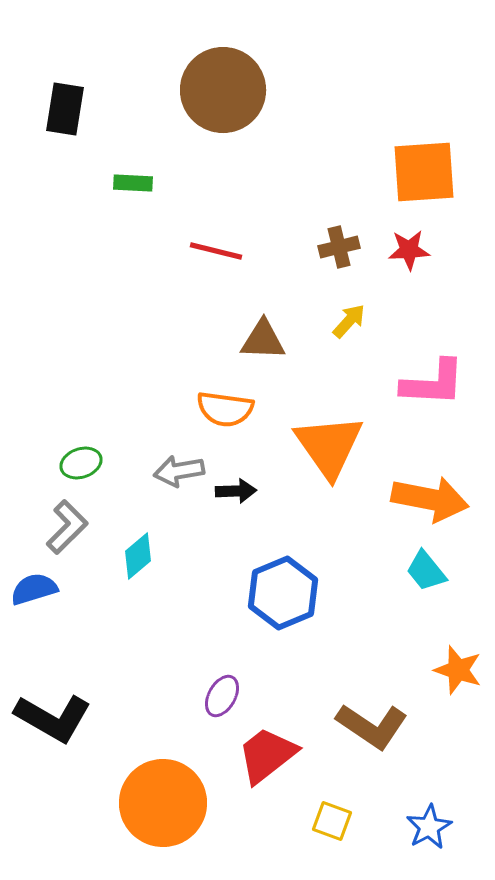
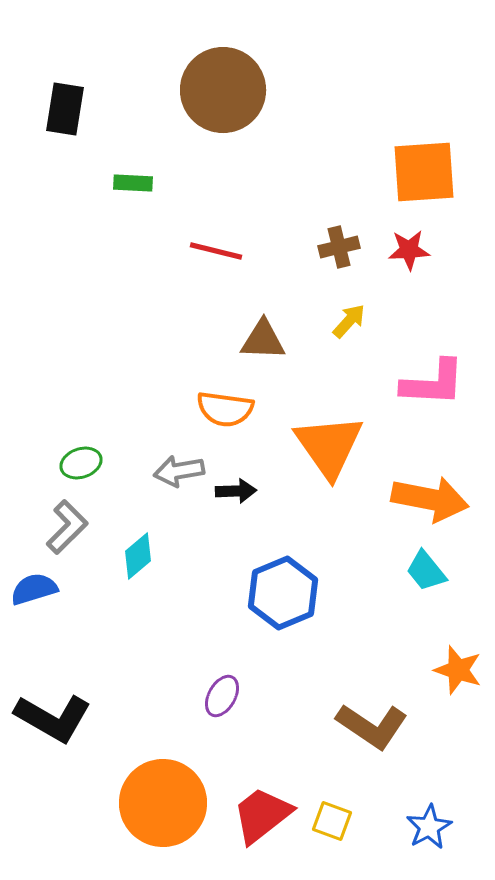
red trapezoid: moved 5 px left, 60 px down
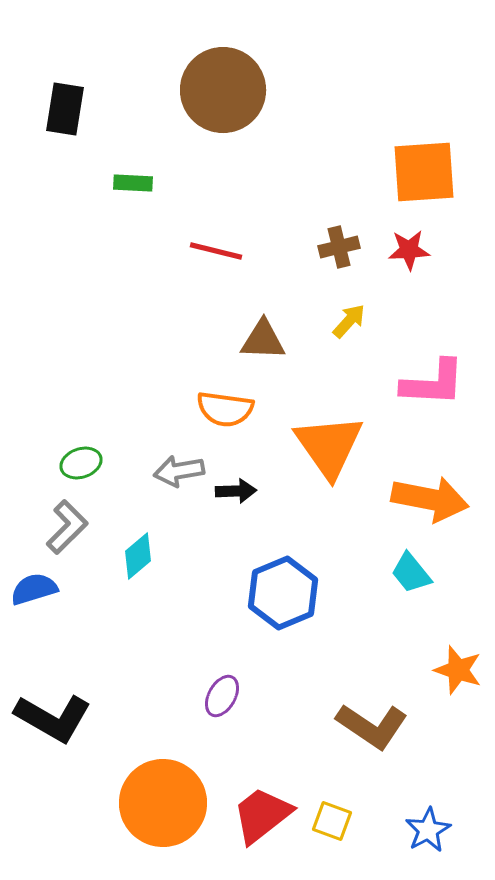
cyan trapezoid: moved 15 px left, 2 px down
blue star: moved 1 px left, 3 px down
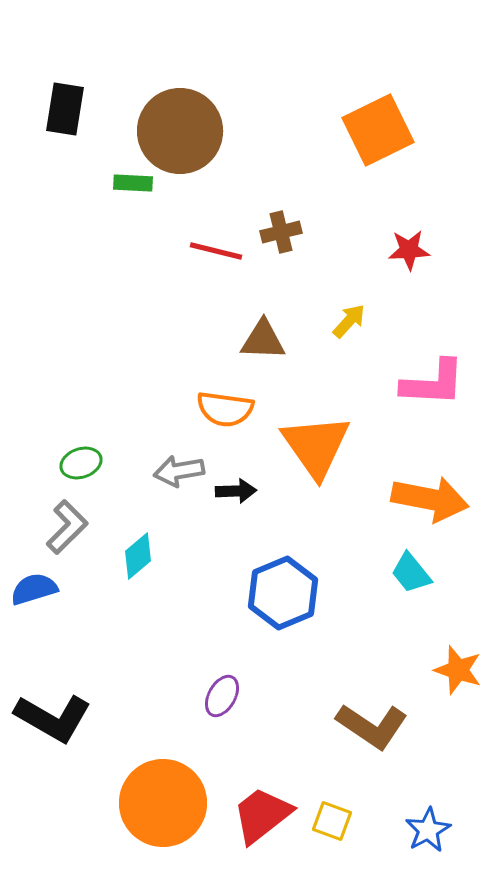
brown circle: moved 43 px left, 41 px down
orange square: moved 46 px left, 42 px up; rotated 22 degrees counterclockwise
brown cross: moved 58 px left, 15 px up
orange triangle: moved 13 px left
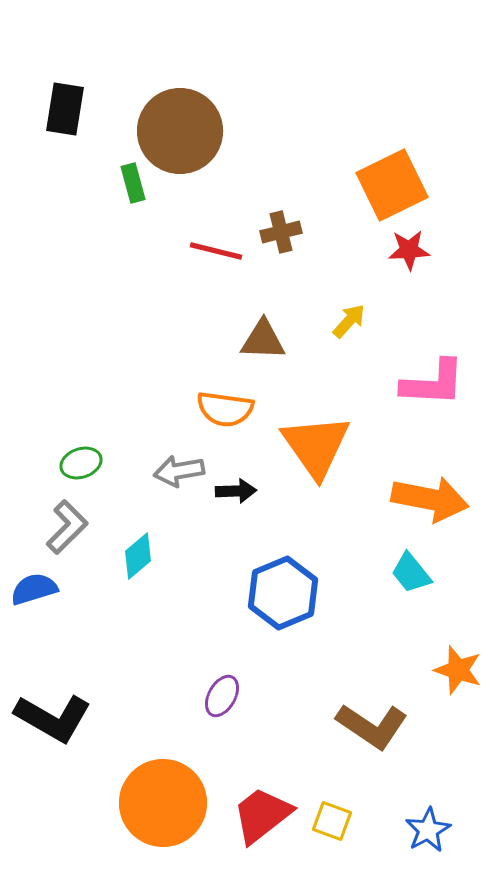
orange square: moved 14 px right, 55 px down
green rectangle: rotated 72 degrees clockwise
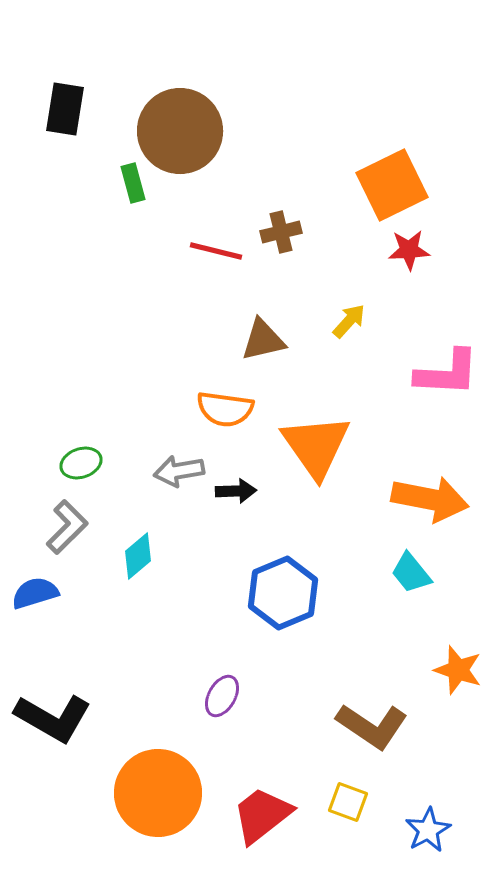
brown triangle: rotated 15 degrees counterclockwise
pink L-shape: moved 14 px right, 10 px up
blue semicircle: moved 1 px right, 4 px down
orange circle: moved 5 px left, 10 px up
yellow square: moved 16 px right, 19 px up
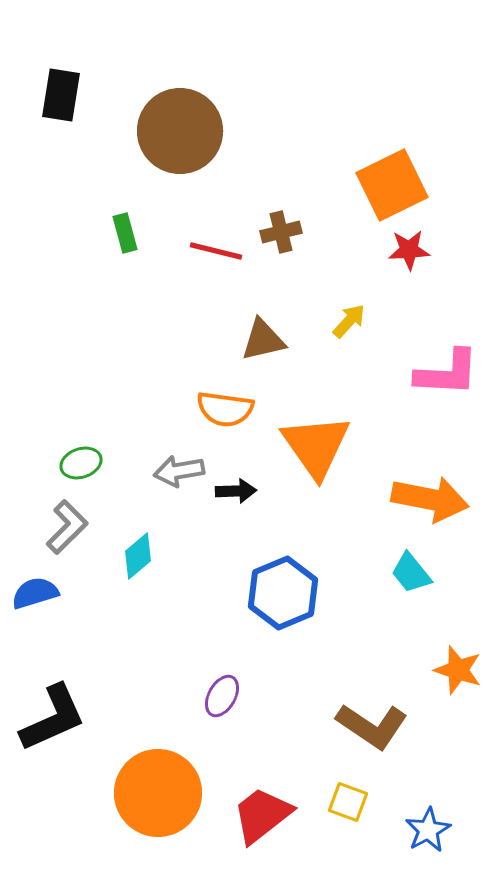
black rectangle: moved 4 px left, 14 px up
green rectangle: moved 8 px left, 50 px down
black L-shape: rotated 54 degrees counterclockwise
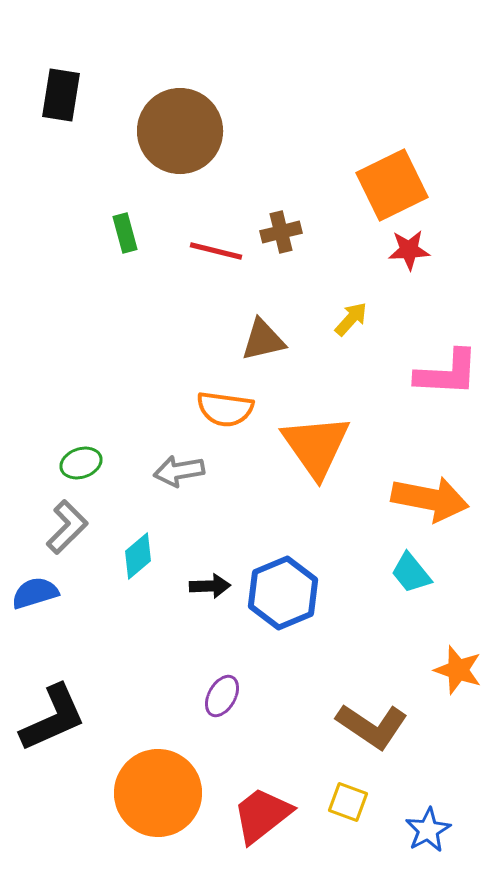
yellow arrow: moved 2 px right, 2 px up
black arrow: moved 26 px left, 95 px down
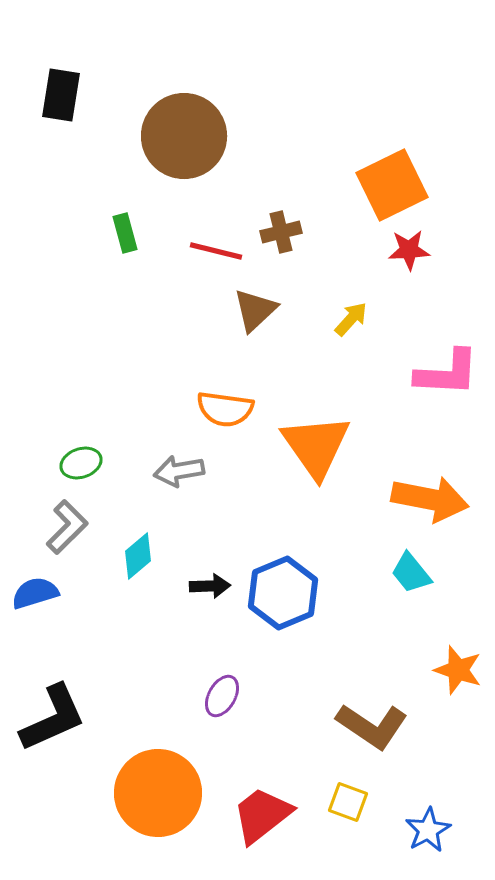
brown circle: moved 4 px right, 5 px down
brown triangle: moved 8 px left, 30 px up; rotated 30 degrees counterclockwise
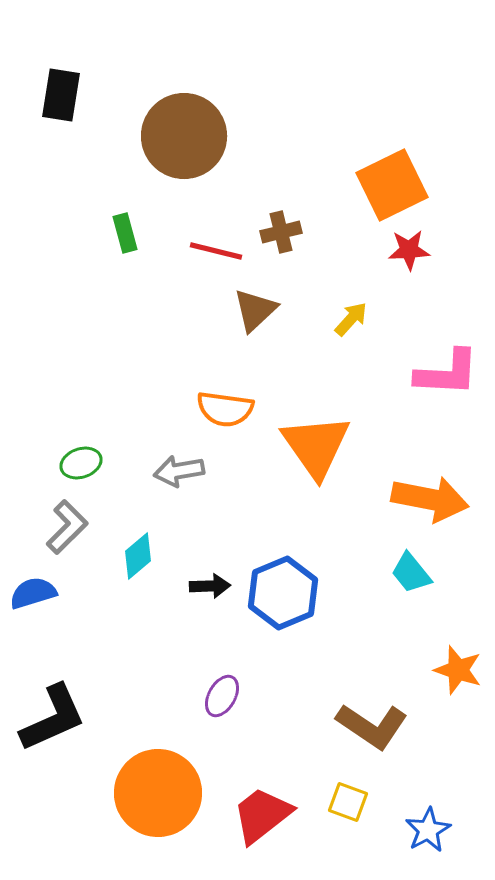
blue semicircle: moved 2 px left
